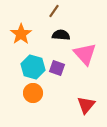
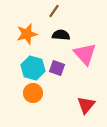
orange star: moved 6 px right; rotated 20 degrees clockwise
cyan hexagon: moved 1 px down
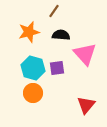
orange star: moved 2 px right, 2 px up
purple square: rotated 28 degrees counterclockwise
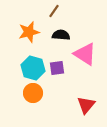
pink triangle: rotated 15 degrees counterclockwise
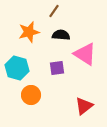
cyan hexagon: moved 16 px left
orange circle: moved 2 px left, 2 px down
red triangle: moved 2 px left, 1 px down; rotated 12 degrees clockwise
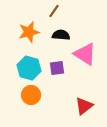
cyan hexagon: moved 12 px right
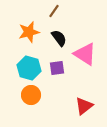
black semicircle: moved 2 px left, 3 px down; rotated 48 degrees clockwise
